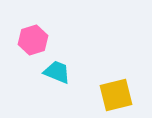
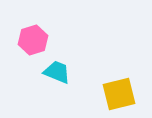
yellow square: moved 3 px right, 1 px up
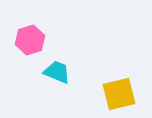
pink hexagon: moved 3 px left
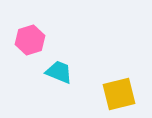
cyan trapezoid: moved 2 px right
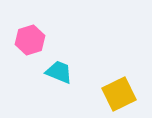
yellow square: rotated 12 degrees counterclockwise
